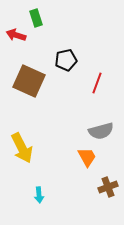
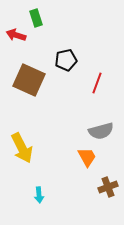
brown square: moved 1 px up
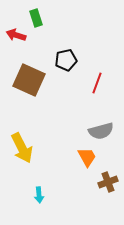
brown cross: moved 5 px up
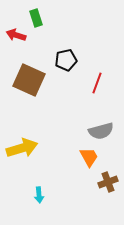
yellow arrow: rotated 80 degrees counterclockwise
orange trapezoid: moved 2 px right
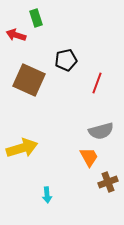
cyan arrow: moved 8 px right
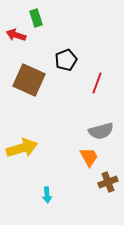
black pentagon: rotated 10 degrees counterclockwise
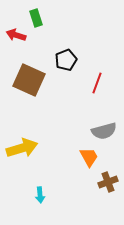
gray semicircle: moved 3 px right
cyan arrow: moved 7 px left
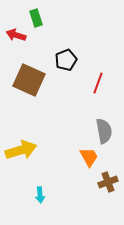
red line: moved 1 px right
gray semicircle: rotated 85 degrees counterclockwise
yellow arrow: moved 1 px left, 2 px down
